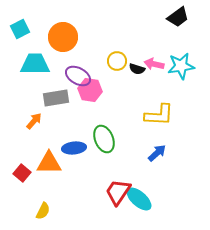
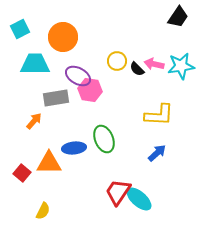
black trapezoid: rotated 20 degrees counterclockwise
black semicircle: rotated 28 degrees clockwise
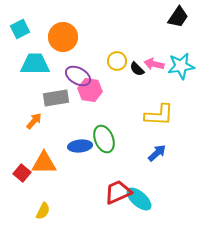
blue ellipse: moved 6 px right, 2 px up
orange triangle: moved 5 px left
red trapezoid: rotated 32 degrees clockwise
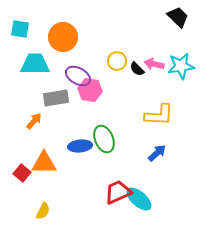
black trapezoid: rotated 80 degrees counterclockwise
cyan square: rotated 36 degrees clockwise
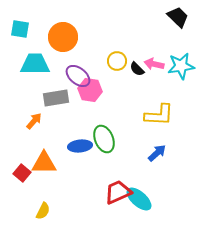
purple ellipse: rotated 10 degrees clockwise
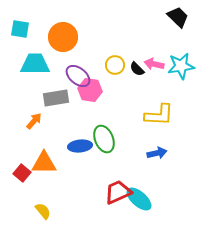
yellow circle: moved 2 px left, 4 px down
blue arrow: rotated 30 degrees clockwise
yellow semicircle: rotated 66 degrees counterclockwise
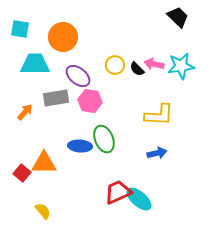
pink hexagon: moved 11 px down
orange arrow: moved 9 px left, 9 px up
blue ellipse: rotated 10 degrees clockwise
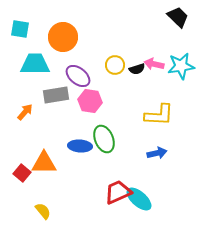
black semicircle: rotated 63 degrees counterclockwise
gray rectangle: moved 3 px up
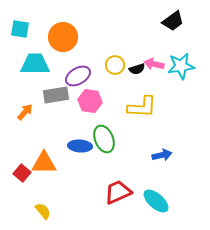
black trapezoid: moved 5 px left, 4 px down; rotated 100 degrees clockwise
purple ellipse: rotated 70 degrees counterclockwise
yellow L-shape: moved 17 px left, 8 px up
blue arrow: moved 5 px right, 2 px down
cyan ellipse: moved 17 px right, 2 px down
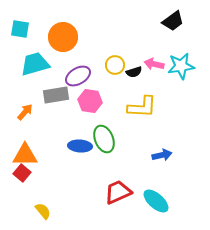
cyan trapezoid: rotated 16 degrees counterclockwise
black semicircle: moved 3 px left, 3 px down
orange triangle: moved 19 px left, 8 px up
